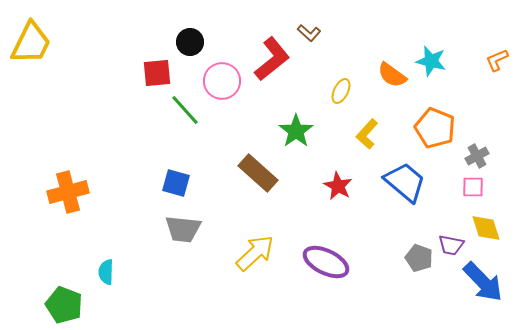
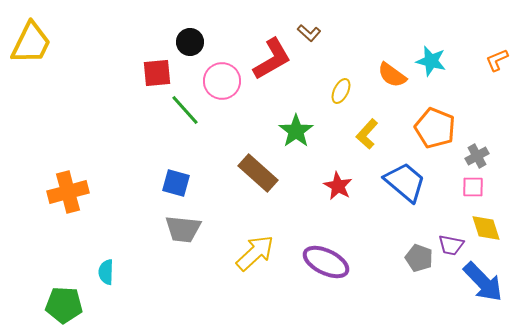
red L-shape: rotated 9 degrees clockwise
green pentagon: rotated 18 degrees counterclockwise
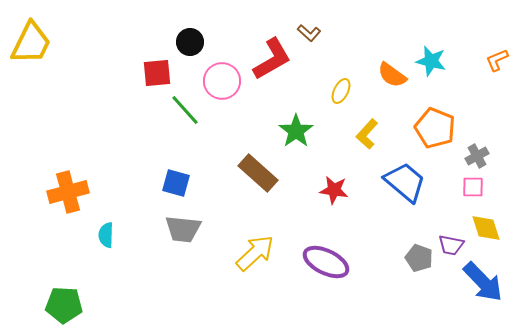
red star: moved 4 px left, 4 px down; rotated 20 degrees counterclockwise
cyan semicircle: moved 37 px up
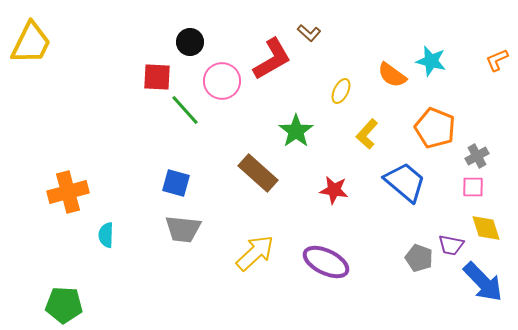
red square: moved 4 px down; rotated 8 degrees clockwise
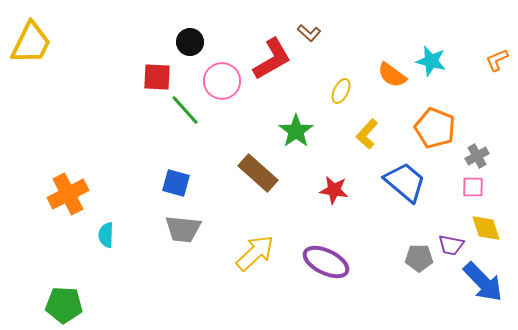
orange cross: moved 2 px down; rotated 12 degrees counterclockwise
gray pentagon: rotated 20 degrees counterclockwise
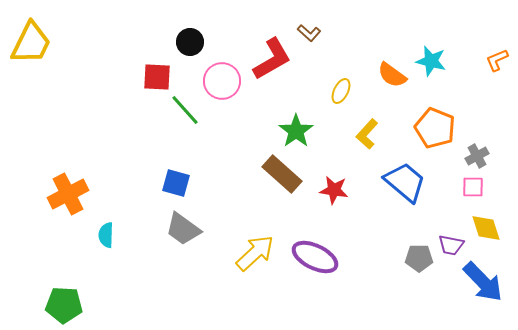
brown rectangle: moved 24 px right, 1 px down
gray trapezoid: rotated 30 degrees clockwise
purple ellipse: moved 11 px left, 5 px up
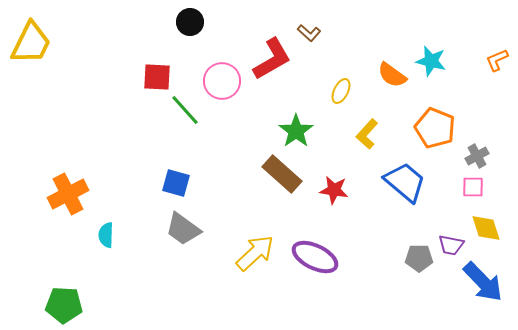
black circle: moved 20 px up
